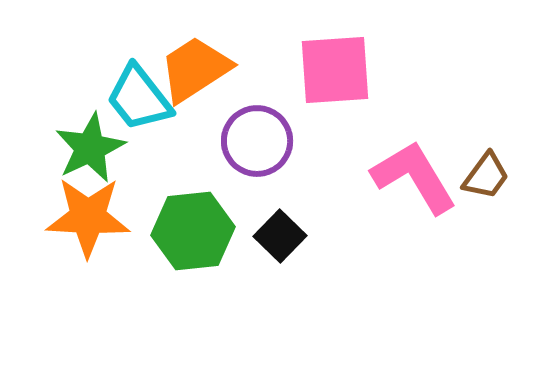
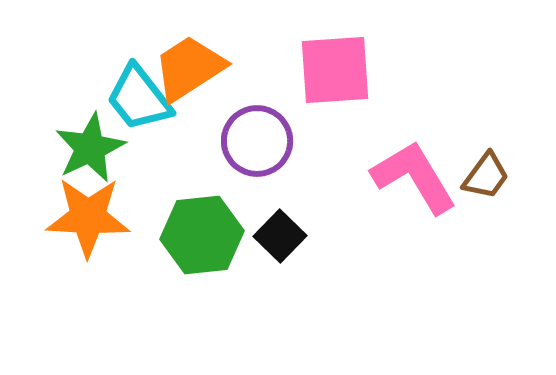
orange trapezoid: moved 6 px left, 1 px up
green hexagon: moved 9 px right, 4 px down
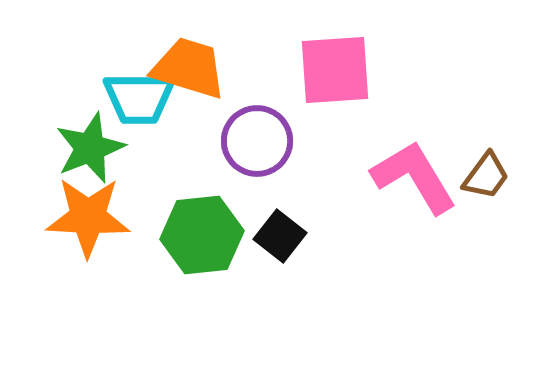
orange trapezoid: rotated 50 degrees clockwise
cyan trapezoid: rotated 52 degrees counterclockwise
green star: rotated 4 degrees clockwise
black square: rotated 6 degrees counterclockwise
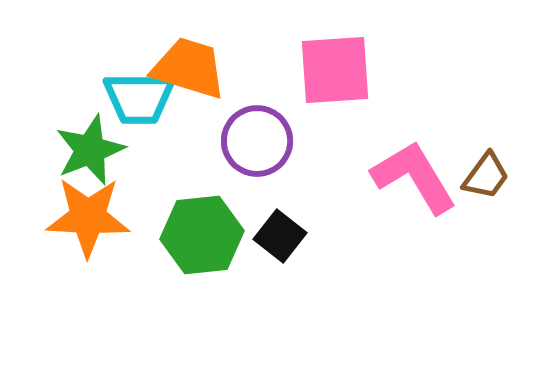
green star: moved 2 px down
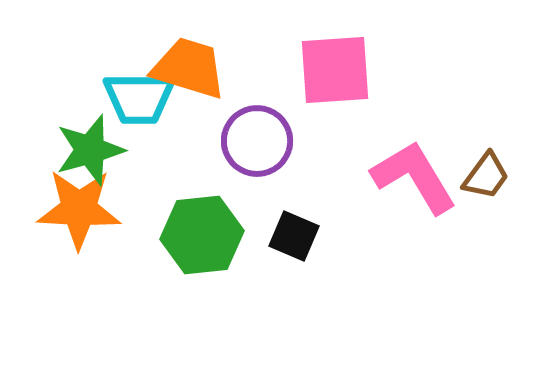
green star: rotated 6 degrees clockwise
orange star: moved 9 px left, 8 px up
black square: moved 14 px right; rotated 15 degrees counterclockwise
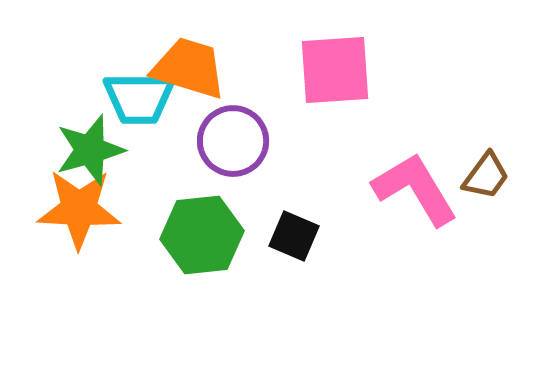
purple circle: moved 24 px left
pink L-shape: moved 1 px right, 12 px down
